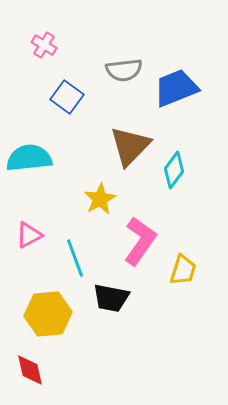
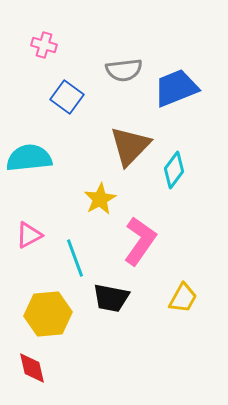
pink cross: rotated 15 degrees counterclockwise
yellow trapezoid: moved 28 px down; rotated 12 degrees clockwise
red diamond: moved 2 px right, 2 px up
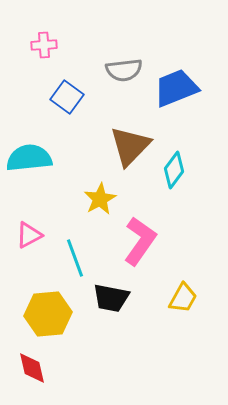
pink cross: rotated 20 degrees counterclockwise
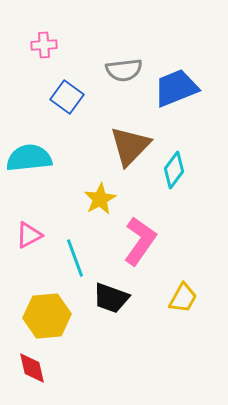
black trapezoid: rotated 9 degrees clockwise
yellow hexagon: moved 1 px left, 2 px down
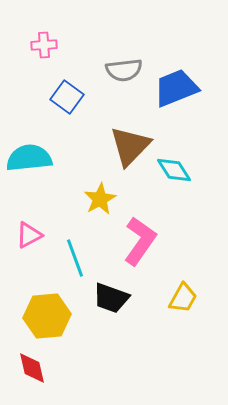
cyan diamond: rotated 69 degrees counterclockwise
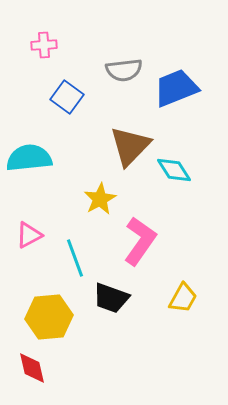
yellow hexagon: moved 2 px right, 1 px down
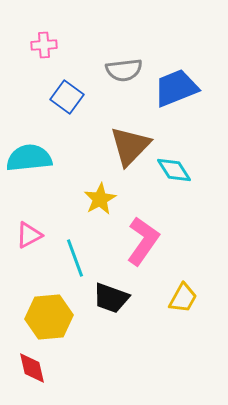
pink L-shape: moved 3 px right
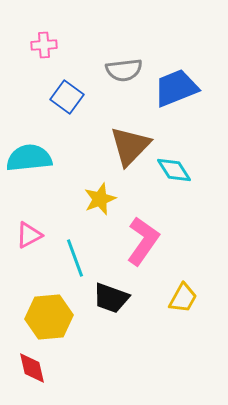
yellow star: rotated 8 degrees clockwise
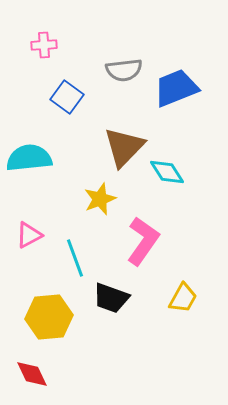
brown triangle: moved 6 px left, 1 px down
cyan diamond: moved 7 px left, 2 px down
red diamond: moved 6 px down; rotated 12 degrees counterclockwise
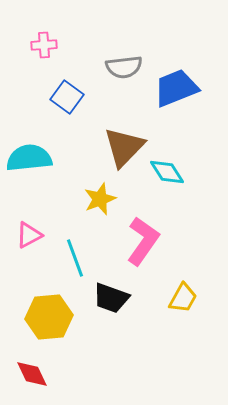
gray semicircle: moved 3 px up
